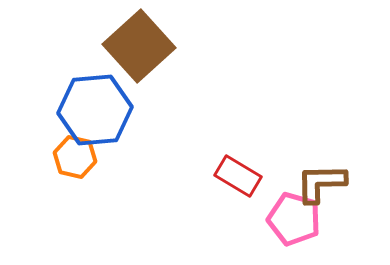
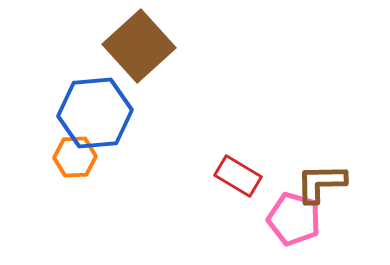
blue hexagon: moved 3 px down
orange hexagon: rotated 15 degrees counterclockwise
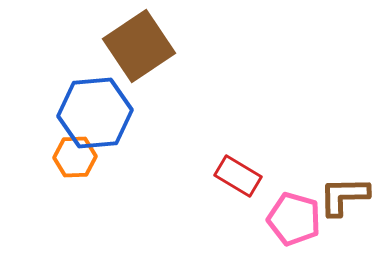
brown square: rotated 8 degrees clockwise
brown L-shape: moved 23 px right, 13 px down
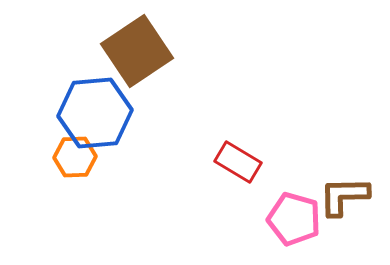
brown square: moved 2 px left, 5 px down
red rectangle: moved 14 px up
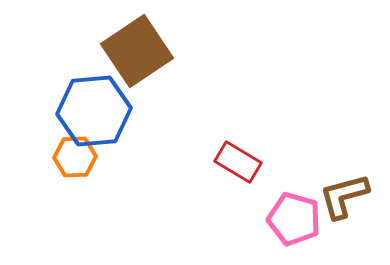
blue hexagon: moved 1 px left, 2 px up
brown L-shape: rotated 14 degrees counterclockwise
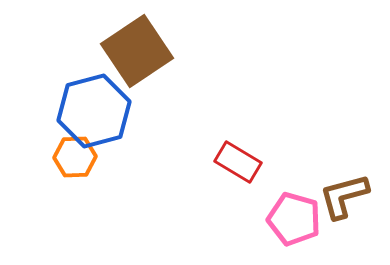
blue hexagon: rotated 10 degrees counterclockwise
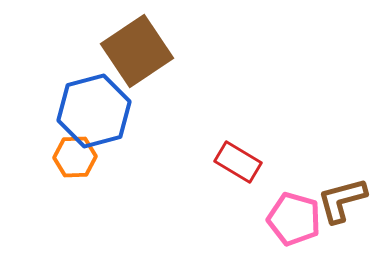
brown L-shape: moved 2 px left, 4 px down
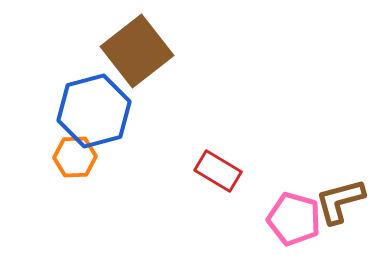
brown square: rotated 4 degrees counterclockwise
red rectangle: moved 20 px left, 9 px down
brown L-shape: moved 2 px left, 1 px down
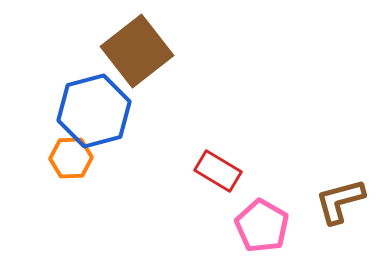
orange hexagon: moved 4 px left, 1 px down
pink pentagon: moved 32 px left, 7 px down; rotated 14 degrees clockwise
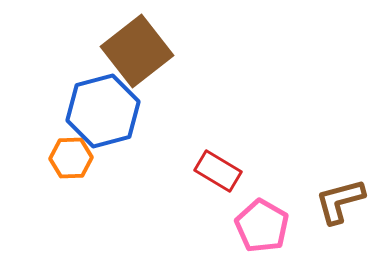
blue hexagon: moved 9 px right
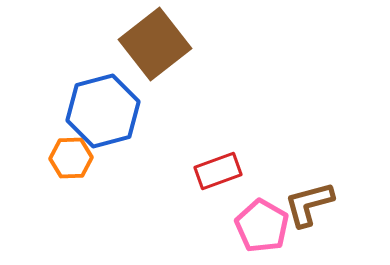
brown square: moved 18 px right, 7 px up
red rectangle: rotated 51 degrees counterclockwise
brown L-shape: moved 31 px left, 3 px down
